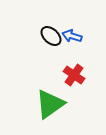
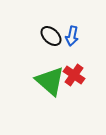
blue arrow: rotated 96 degrees counterclockwise
green triangle: moved 23 px up; rotated 44 degrees counterclockwise
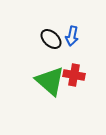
black ellipse: moved 3 px down
red cross: rotated 25 degrees counterclockwise
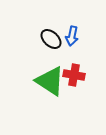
green triangle: rotated 8 degrees counterclockwise
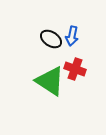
black ellipse: rotated 10 degrees counterclockwise
red cross: moved 1 px right, 6 px up; rotated 10 degrees clockwise
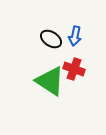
blue arrow: moved 3 px right
red cross: moved 1 px left
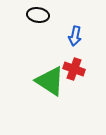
black ellipse: moved 13 px left, 24 px up; rotated 25 degrees counterclockwise
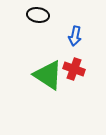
green triangle: moved 2 px left, 6 px up
